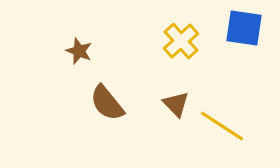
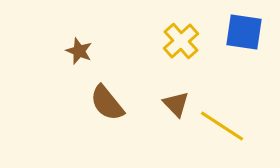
blue square: moved 4 px down
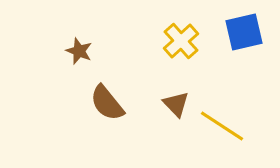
blue square: rotated 21 degrees counterclockwise
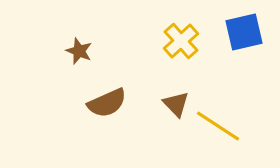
brown semicircle: rotated 75 degrees counterclockwise
yellow line: moved 4 px left
